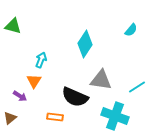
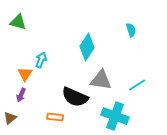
green triangle: moved 5 px right, 4 px up
cyan semicircle: rotated 56 degrees counterclockwise
cyan diamond: moved 2 px right, 3 px down
orange triangle: moved 9 px left, 7 px up
cyan line: moved 2 px up
purple arrow: moved 1 px right, 1 px up; rotated 80 degrees clockwise
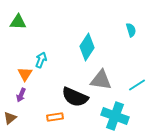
green triangle: rotated 12 degrees counterclockwise
orange rectangle: rotated 14 degrees counterclockwise
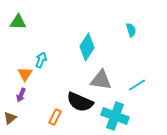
black semicircle: moved 5 px right, 5 px down
orange rectangle: rotated 56 degrees counterclockwise
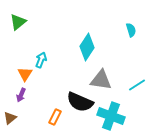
green triangle: rotated 42 degrees counterclockwise
cyan cross: moved 4 px left
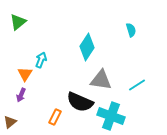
brown triangle: moved 4 px down
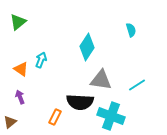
orange triangle: moved 4 px left, 5 px up; rotated 28 degrees counterclockwise
purple arrow: moved 1 px left, 2 px down; rotated 136 degrees clockwise
black semicircle: rotated 20 degrees counterclockwise
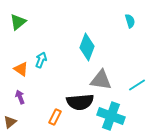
cyan semicircle: moved 1 px left, 9 px up
cyan diamond: rotated 12 degrees counterclockwise
black semicircle: rotated 8 degrees counterclockwise
